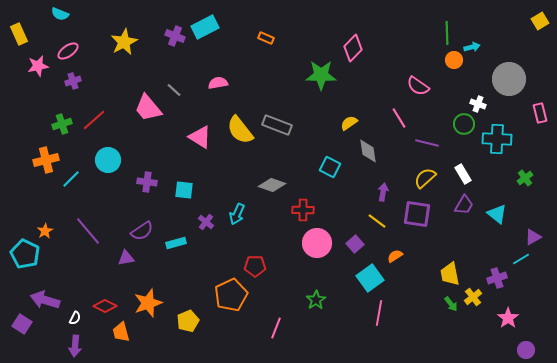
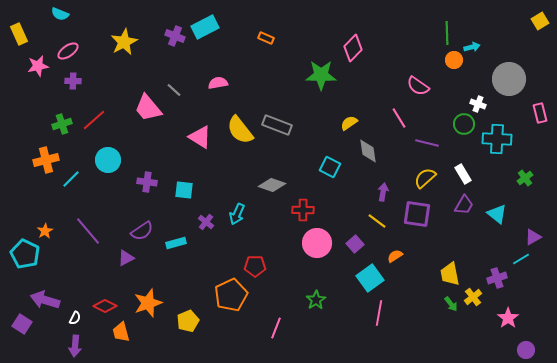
purple cross at (73, 81): rotated 21 degrees clockwise
purple triangle at (126, 258): rotated 18 degrees counterclockwise
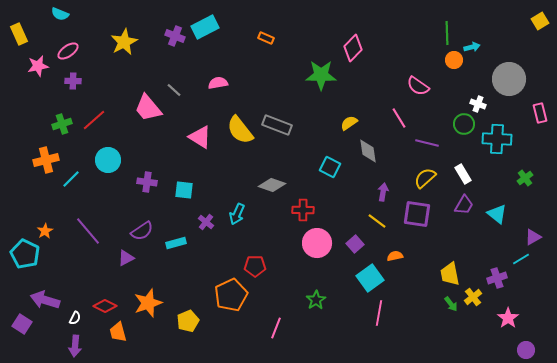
orange semicircle at (395, 256): rotated 21 degrees clockwise
orange trapezoid at (121, 332): moved 3 px left
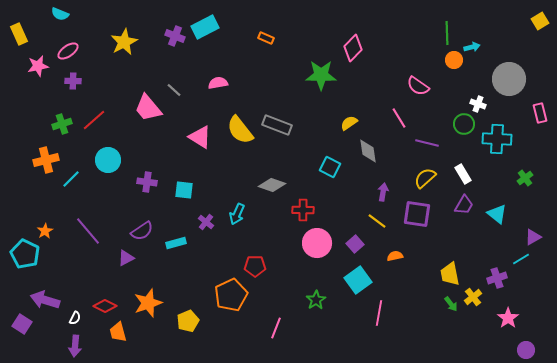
cyan square at (370, 278): moved 12 px left, 2 px down
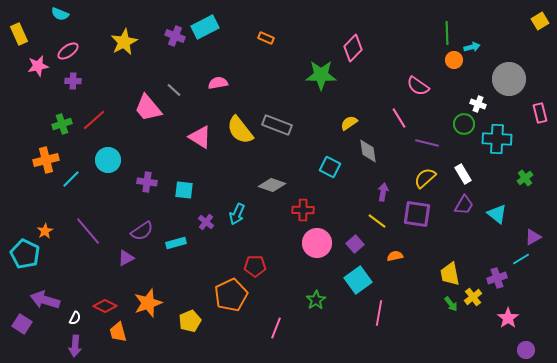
yellow pentagon at (188, 321): moved 2 px right
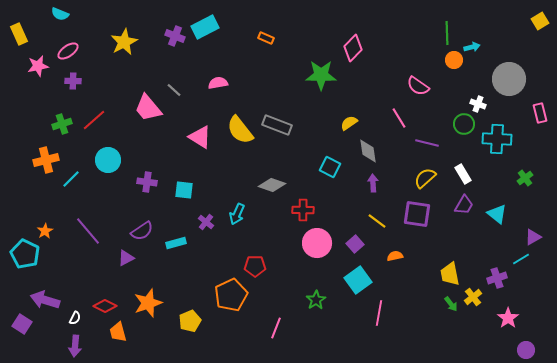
purple arrow at (383, 192): moved 10 px left, 9 px up; rotated 12 degrees counterclockwise
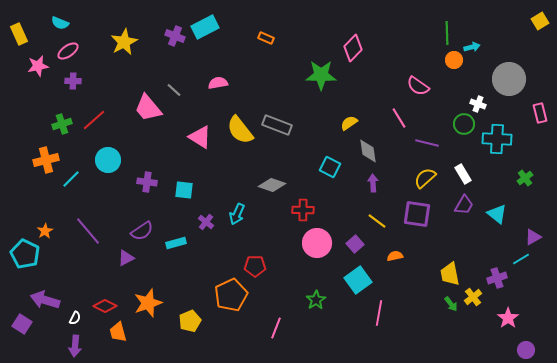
cyan semicircle at (60, 14): moved 9 px down
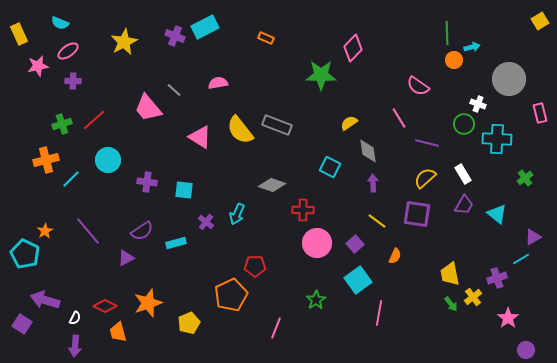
orange semicircle at (395, 256): rotated 126 degrees clockwise
yellow pentagon at (190, 321): moved 1 px left, 2 px down
